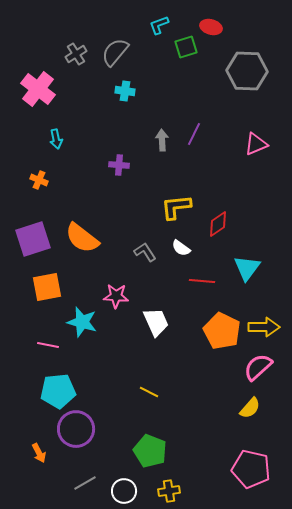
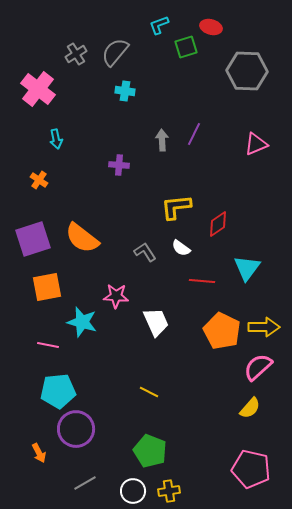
orange cross: rotated 12 degrees clockwise
white circle: moved 9 px right
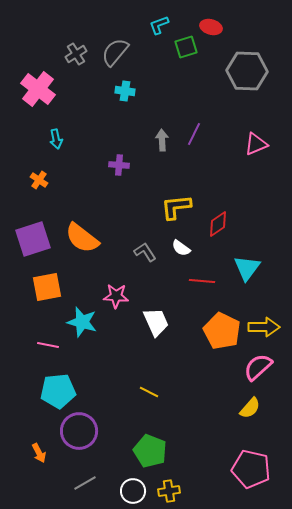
purple circle: moved 3 px right, 2 px down
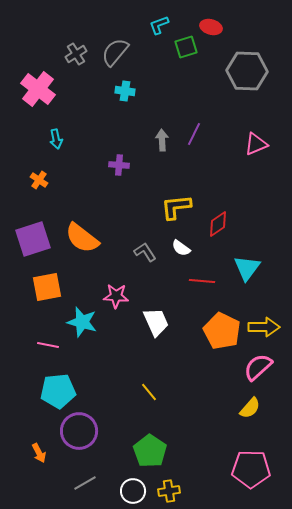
yellow line: rotated 24 degrees clockwise
green pentagon: rotated 12 degrees clockwise
pink pentagon: rotated 12 degrees counterclockwise
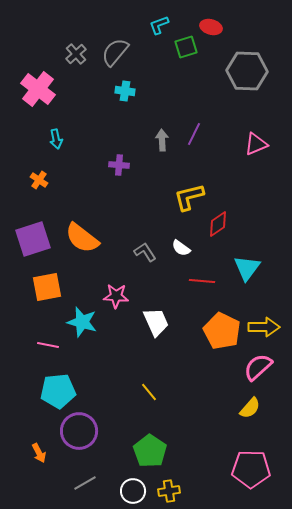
gray cross: rotated 10 degrees counterclockwise
yellow L-shape: moved 13 px right, 10 px up; rotated 8 degrees counterclockwise
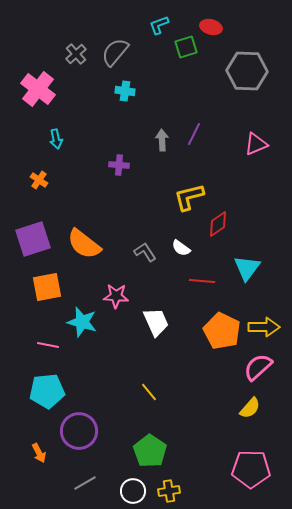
orange semicircle: moved 2 px right, 6 px down
cyan pentagon: moved 11 px left
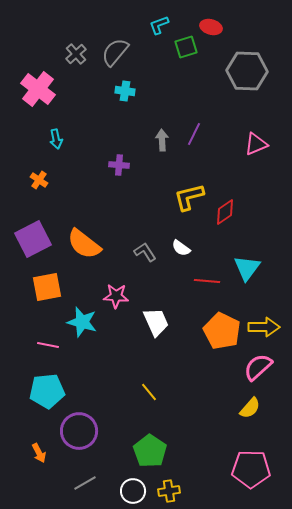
red diamond: moved 7 px right, 12 px up
purple square: rotated 9 degrees counterclockwise
red line: moved 5 px right
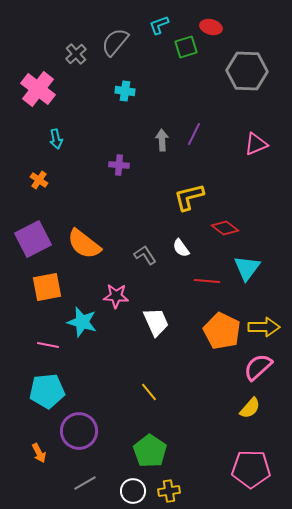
gray semicircle: moved 10 px up
red diamond: moved 16 px down; rotated 72 degrees clockwise
white semicircle: rotated 18 degrees clockwise
gray L-shape: moved 3 px down
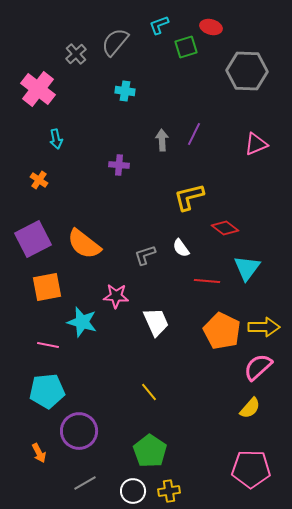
gray L-shape: rotated 75 degrees counterclockwise
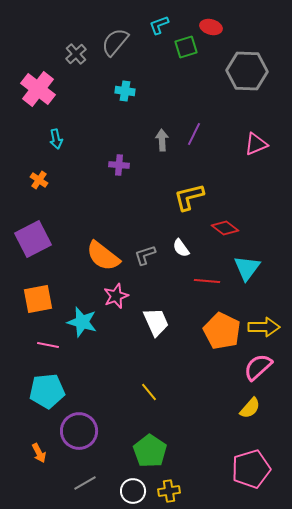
orange semicircle: moved 19 px right, 12 px down
orange square: moved 9 px left, 12 px down
pink star: rotated 25 degrees counterclockwise
pink pentagon: rotated 18 degrees counterclockwise
